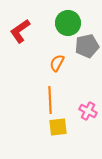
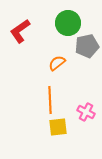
orange semicircle: rotated 24 degrees clockwise
pink cross: moved 2 px left, 1 px down
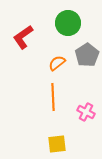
red L-shape: moved 3 px right, 6 px down
gray pentagon: moved 9 px down; rotated 20 degrees counterclockwise
orange line: moved 3 px right, 3 px up
yellow square: moved 1 px left, 17 px down
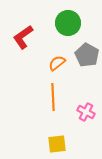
gray pentagon: rotated 10 degrees counterclockwise
